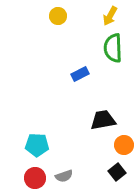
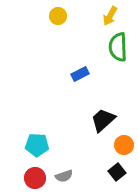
green semicircle: moved 5 px right, 1 px up
black trapezoid: rotated 32 degrees counterclockwise
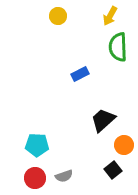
black square: moved 4 px left, 2 px up
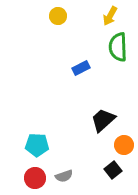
blue rectangle: moved 1 px right, 6 px up
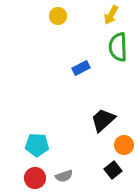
yellow arrow: moved 1 px right, 1 px up
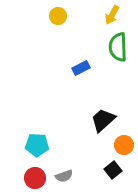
yellow arrow: moved 1 px right
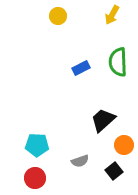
green semicircle: moved 15 px down
black square: moved 1 px right, 1 px down
gray semicircle: moved 16 px right, 15 px up
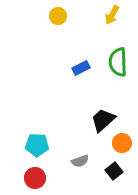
orange circle: moved 2 px left, 2 px up
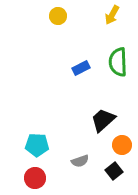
orange circle: moved 2 px down
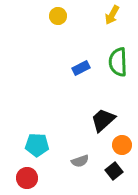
red circle: moved 8 px left
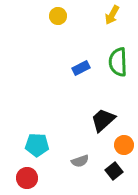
orange circle: moved 2 px right
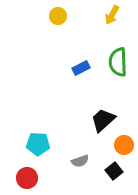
cyan pentagon: moved 1 px right, 1 px up
